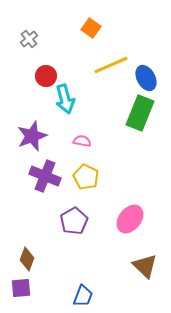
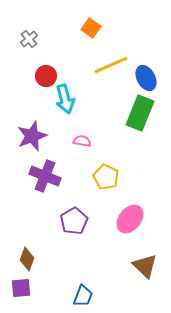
yellow pentagon: moved 20 px right
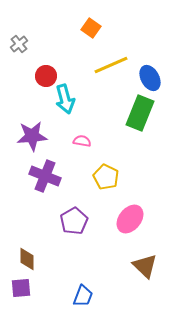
gray cross: moved 10 px left, 5 px down
blue ellipse: moved 4 px right
purple star: rotated 16 degrees clockwise
brown diamond: rotated 20 degrees counterclockwise
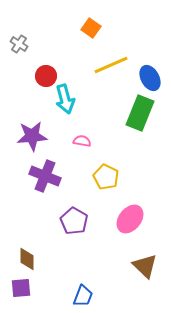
gray cross: rotated 18 degrees counterclockwise
purple pentagon: rotated 12 degrees counterclockwise
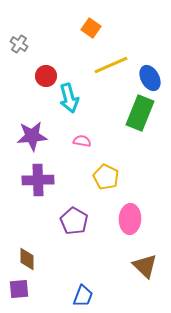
cyan arrow: moved 4 px right, 1 px up
purple cross: moved 7 px left, 4 px down; rotated 24 degrees counterclockwise
pink ellipse: rotated 36 degrees counterclockwise
purple square: moved 2 px left, 1 px down
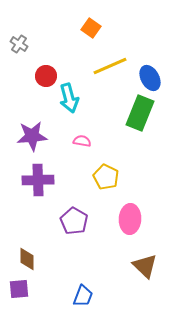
yellow line: moved 1 px left, 1 px down
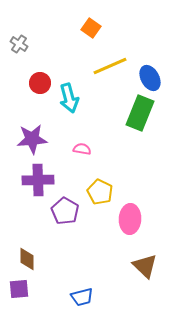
red circle: moved 6 px left, 7 px down
purple star: moved 3 px down
pink semicircle: moved 8 px down
yellow pentagon: moved 6 px left, 15 px down
purple pentagon: moved 9 px left, 10 px up
blue trapezoid: moved 1 px left, 1 px down; rotated 55 degrees clockwise
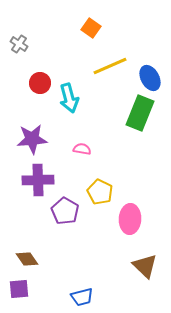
brown diamond: rotated 35 degrees counterclockwise
